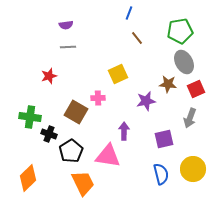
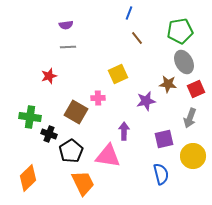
yellow circle: moved 13 px up
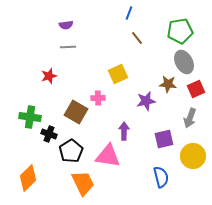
blue semicircle: moved 3 px down
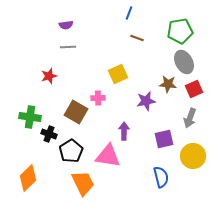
brown line: rotated 32 degrees counterclockwise
red square: moved 2 px left
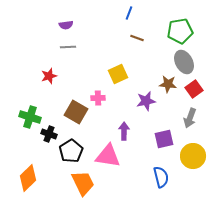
red square: rotated 12 degrees counterclockwise
green cross: rotated 10 degrees clockwise
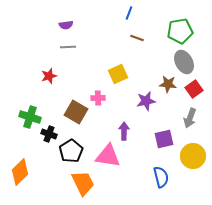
orange diamond: moved 8 px left, 6 px up
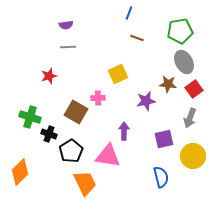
orange trapezoid: moved 2 px right
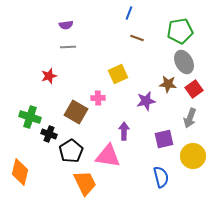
orange diamond: rotated 32 degrees counterclockwise
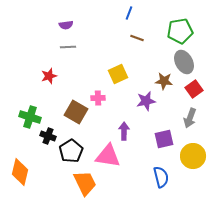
brown star: moved 4 px left, 3 px up
black cross: moved 1 px left, 2 px down
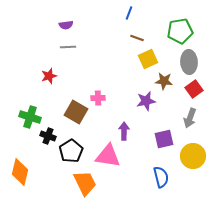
gray ellipse: moved 5 px right; rotated 25 degrees clockwise
yellow square: moved 30 px right, 15 px up
